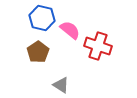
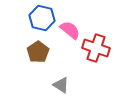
red cross: moved 2 px left, 2 px down
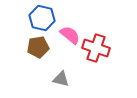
pink semicircle: moved 5 px down
brown pentagon: moved 5 px up; rotated 25 degrees clockwise
gray triangle: moved 6 px up; rotated 18 degrees counterclockwise
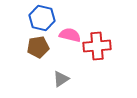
pink semicircle: rotated 25 degrees counterclockwise
red cross: moved 1 px right, 2 px up; rotated 24 degrees counterclockwise
gray triangle: rotated 48 degrees counterclockwise
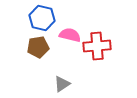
gray triangle: moved 1 px right, 5 px down
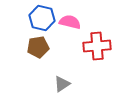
pink semicircle: moved 13 px up
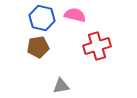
pink semicircle: moved 5 px right, 7 px up
red cross: rotated 12 degrees counterclockwise
gray triangle: moved 1 px left, 2 px down; rotated 24 degrees clockwise
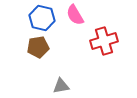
pink semicircle: rotated 135 degrees counterclockwise
red cross: moved 7 px right, 5 px up
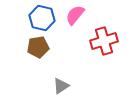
pink semicircle: rotated 70 degrees clockwise
gray triangle: rotated 24 degrees counterclockwise
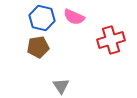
pink semicircle: moved 1 px left, 2 px down; rotated 105 degrees counterclockwise
red cross: moved 7 px right, 1 px up
gray triangle: rotated 30 degrees counterclockwise
